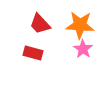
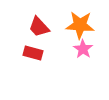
red trapezoid: moved 1 px left, 3 px down
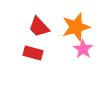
orange star: moved 4 px left, 2 px down; rotated 20 degrees counterclockwise
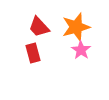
pink star: moved 2 px left, 1 px down
red rectangle: rotated 60 degrees clockwise
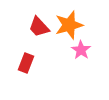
orange star: moved 7 px left, 2 px up
red rectangle: moved 7 px left, 10 px down; rotated 36 degrees clockwise
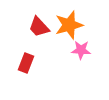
pink star: rotated 30 degrees counterclockwise
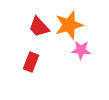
red rectangle: moved 5 px right, 1 px up
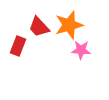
red rectangle: moved 13 px left, 16 px up
